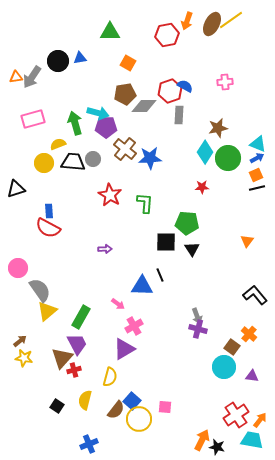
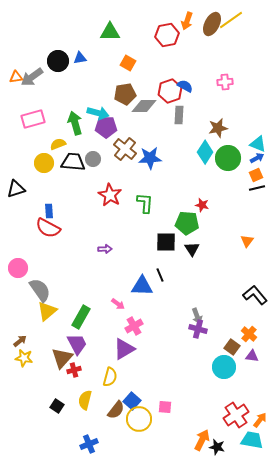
gray arrow at (32, 77): rotated 20 degrees clockwise
red star at (202, 187): moved 18 px down; rotated 16 degrees clockwise
purple triangle at (252, 376): moved 20 px up
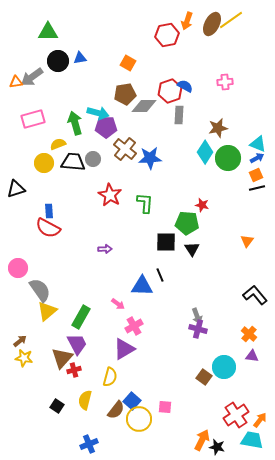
green triangle at (110, 32): moved 62 px left
orange triangle at (16, 77): moved 5 px down
brown square at (232, 347): moved 28 px left, 30 px down
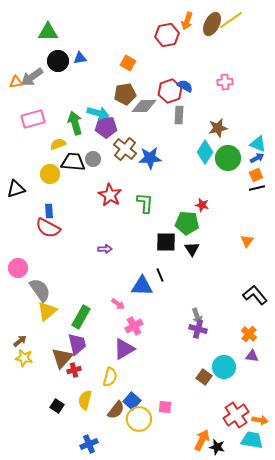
yellow circle at (44, 163): moved 6 px right, 11 px down
purple trapezoid at (77, 344): rotated 15 degrees clockwise
orange arrow at (260, 420): rotated 63 degrees clockwise
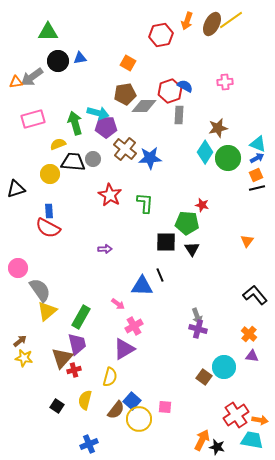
red hexagon at (167, 35): moved 6 px left
